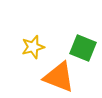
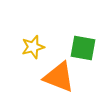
green square: rotated 12 degrees counterclockwise
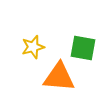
orange triangle: rotated 16 degrees counterclockwise
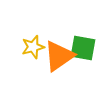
orange triangle: moved 21 px up; rotated 40 degrees counterclockwise
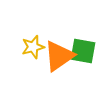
green square: moved 3 px down
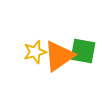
yellow star: moved 2 px right, 5 px down
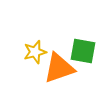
orange triangle: moved 12 px down; rotated 16 degrees clockwise
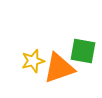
yellow star: moved 2 px left, 9 px down
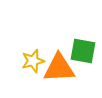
orange triangle: rotated 16 degrees clockwise
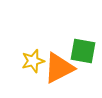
orange triangle: rotated 24 degrees counterclockwise
